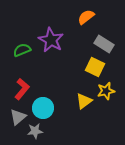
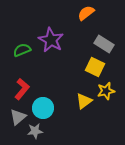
orange semicircle: moved 4 px up
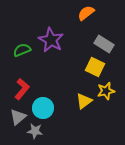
gray star: rotated 14 degrees clockwise
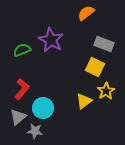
gray rectangle: rotated 12 degrees counterclockwise
yellow star: rotated 18 degrees counterclockwise
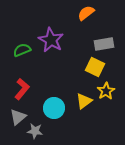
gray rectangle: rotated 30 degrees counterclockwise
cyan circle: moved 11 px right
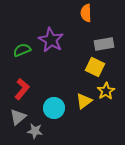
orange semicircle: rotated 54 degrees counterclockwise
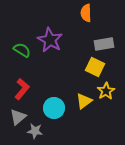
purple star: moved 1 px left
green semicircle: rotated 54 degrees clockwise
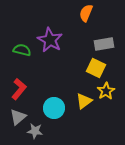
orange semicircle: rotated 24 degrees clockwise
green semicircle: rotated 18 degrees counterclockwise
yellow square: moved 1 px right, 1 px down
red L-shape: moved 3 px left
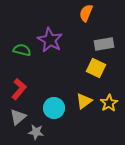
yellow star: moved 3 px right, 12 px down
gray star: moved 1 px right, 1 px down
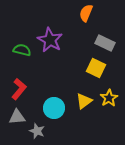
gray rectangle: moved 1 px right, 1 px up; rotated 36 degrees clockwise
yellow star: moved 5 px up
gray triangle: moved 1 px left; rotated 36 degrees clockwise
gray star: moved 1 px right, 1 px up; rotated 14 degrees clockwise
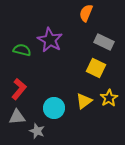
gray rectangle: moved 1 px left, 1 px up
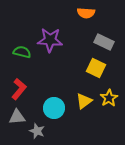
orange semicircle: rotated 108 degrees counterclockwise
purple star: rotated 25 degrees counterclockwise
green semicircle: moved 2 px down
